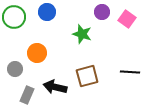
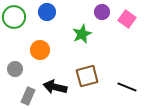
green star: rotated 30 degrees clockwise
orange circle: moved 3 px right, 3 px up
black line: moved 3 px left, 15 px down; rotated 18 degrees clockwise
gray rectangle: moved 1 px right, 1 px down
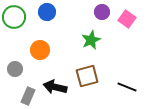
green star: moved 9 px right, 6 px down
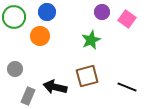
orange circle: moved 14 px up
